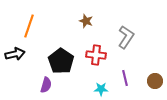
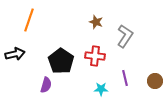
brown star: moved 10 px right, 1 px down
orange line: moved 6 px up
gray L-shape: moved 1 px left, 1 px up
red cross: moved 1 px left, 1 px down
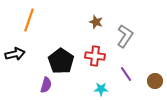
purple line: moved 1 px right, 4 px up; rotated 21 degrees counterclockwise
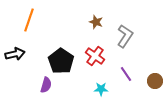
red cross: rotated 30 degrees clockwise
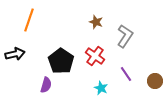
cyan star: moved 1 px up; rotated 24 degrees clockwise
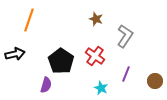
brown star: moved 3 px up
purple line: rotated 56 degrees clockwise
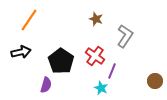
orange line: rotated 15 degrees clockwise
black arrow: moved 6 px right, 2 px up
purple line: moved 14 px left, 3 px up
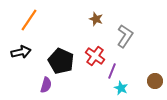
black pentagon: rotated 10 degrees counterclockwise
cyan star: moved 20 px right
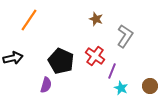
black arrow: moved 8 px left, 6 px down
brown circle: moved 5 px left, 5 px down
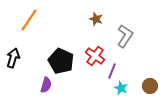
black arrow: rotated 60 degrees counterclockwise
